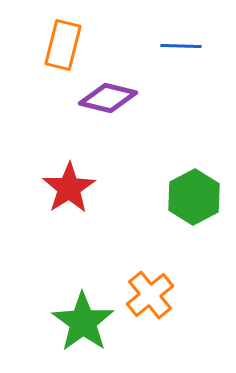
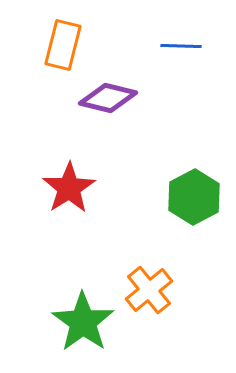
orange cross: moved 1 px left, 5 px up
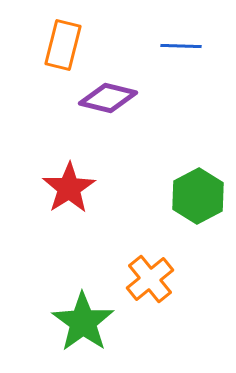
green hexagon: moved 4 px right, 1 px up
orange cross: moved 1 px right, 11 px up
